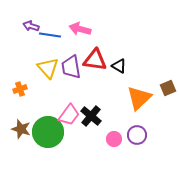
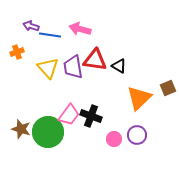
purple trapezoid: moved 2 px right
orange cross: moved 3 px left, 37 px up
black cross: rotated 20 degrees counterclockwise
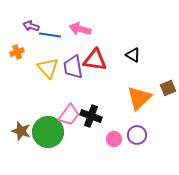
black triangle: moved 14 px right, 11 px up
brown star: moved 2 px down
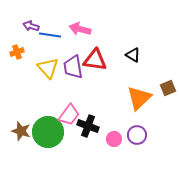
black cross: moved 3 px left, 10 px down
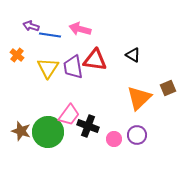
orange cross: moved 3 px down; rotated 32 degrees counterclockwise
yellow triangle: rotated 15 degrees clockwise
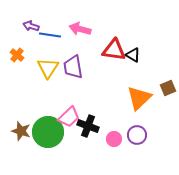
red triangle: moved 19 px right, 10 px up
pink trapezoid: moved 2 px down; rotated 10 degrees clockwise
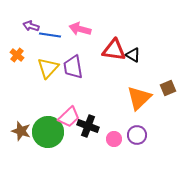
yellow triangle: rotated 10 degrees clockwise
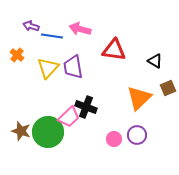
blue line: moved 2 px right, 1 px down
black triangle: moved 22 px right, 6 px down
black cross: moved 2 px left, 19 px up
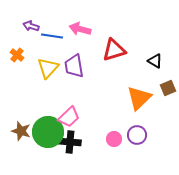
red triangle: rotated 25 degrees counterclockwise
purple trapezoid: moved 1 px right, 1 px up
black cross: moved 16 px left, 35 px down; rotated 15 degrees counterclockwise
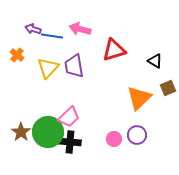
purple arrow: moved 2 px right, 3 px down
brown star: moved 1 px down; rotated 18 degrees clockwise
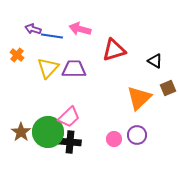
purple trapezoid: moved 3 px down; rotated 100 degrees clockwise
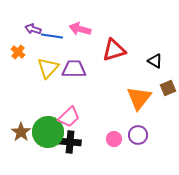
orange cross: moved 1 px right, 3 px up
orange triangle: rotated 8 degrees counterclockwise
purple circle: moved 1 px right
